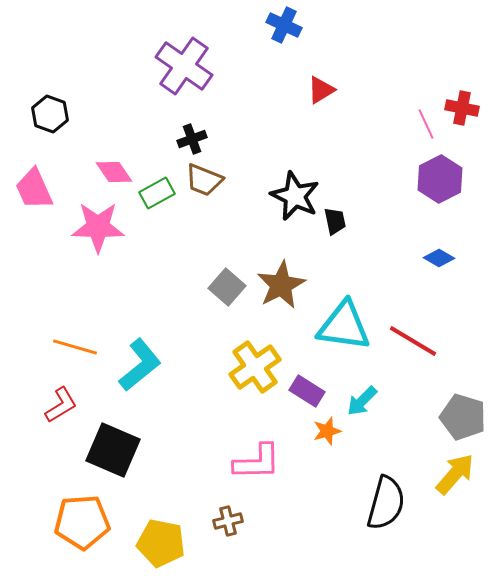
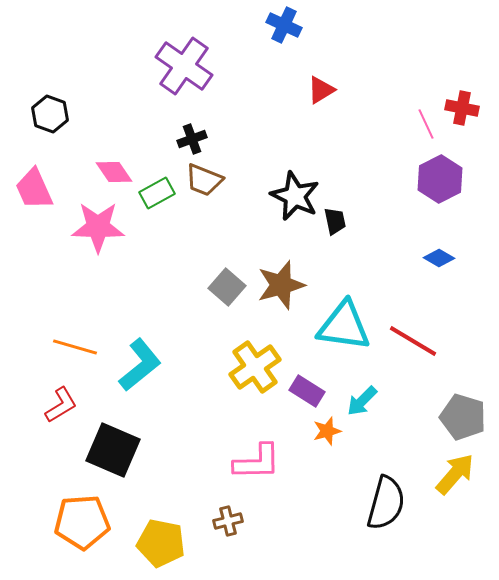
brown star: rotated 12 degrees clockwise
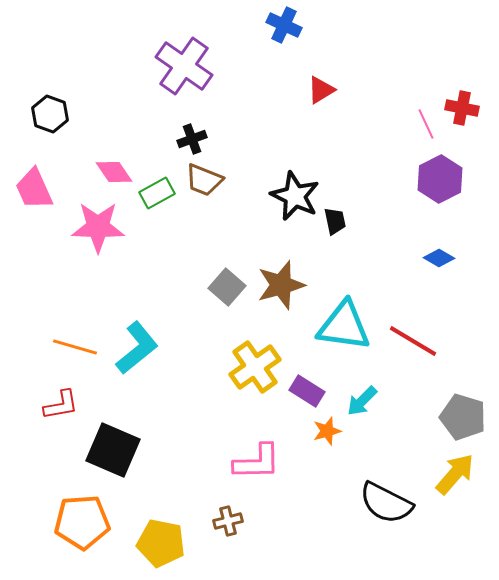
cyan L-shape: moved 3 px left, 17 px up
red L-shape: rotated 21 degrees clockwise
black semicircle: rotated 102 degrees clockwise
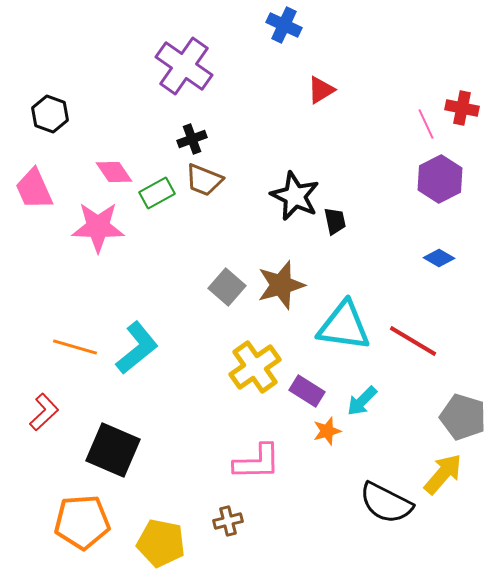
red L-shape: moved 17 px left, 7 px down; rotated 33 degrees counterclockwise
yellow arrow: moved 12 px left
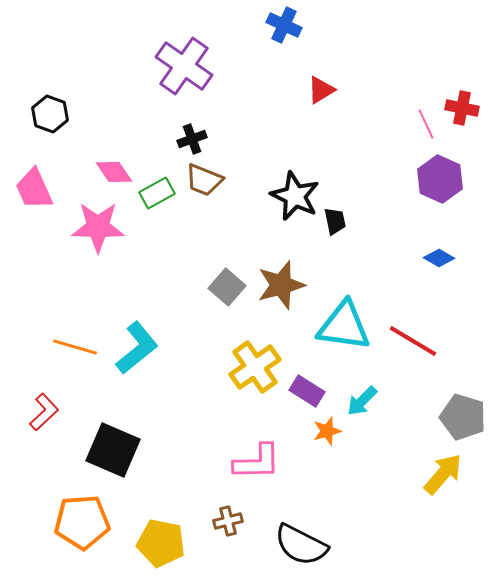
purple hexagon: rotated 9 degrees counterclockwise
black semicircle: moved 85 px left, 42 px down
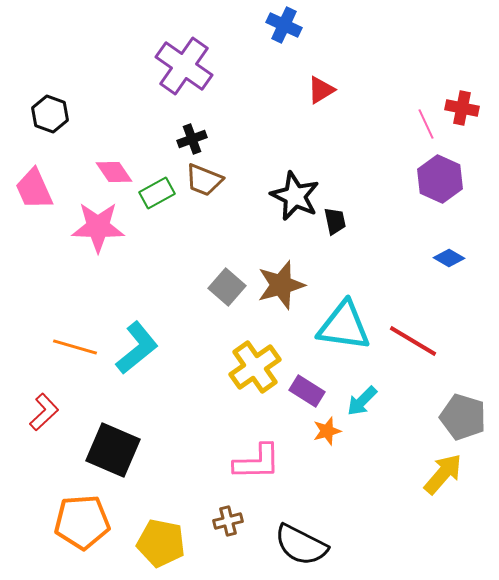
blue diamond: moved 10 px right
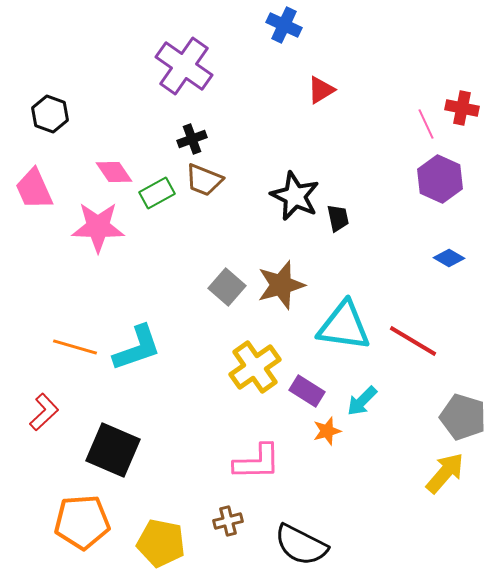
black trapezoid: moved 3 px right, 3 px up
cyan L-shape: rotated 20 degrees clockwise
yellow arrow: moved 2 px right, 1 px up
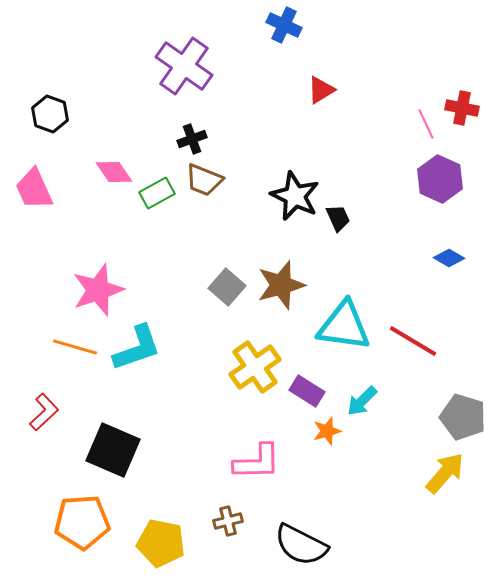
black trapezoid: rotated 12 degrees counterclockwise
pink star: moved 63 px down; rotated 20 degrees counterclockwise
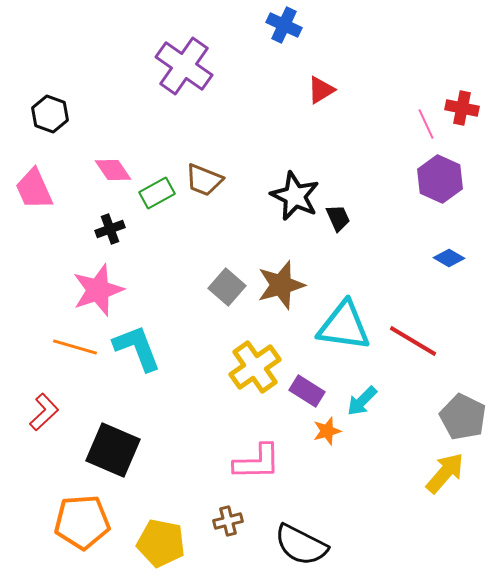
black cross: moved 82 px left, 90 px down
pink diamond: moved 1 px left, 2 px up
cyan L-shape: rotated 92 degrees counterclockwise
gray pentagon: rotated 9 degrees clockwise
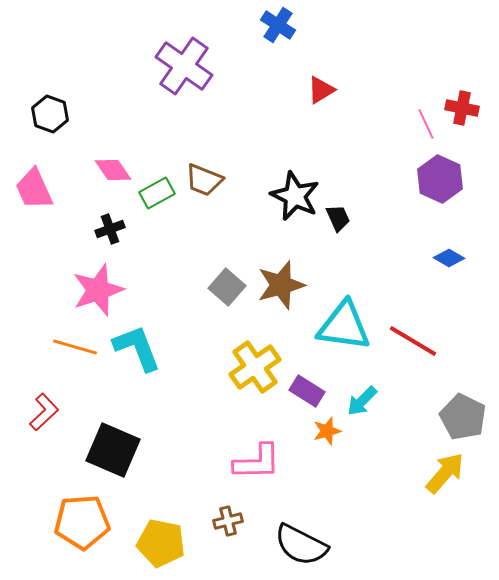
blue cross: moved 6 px left; rotated 8 degrees clockwise
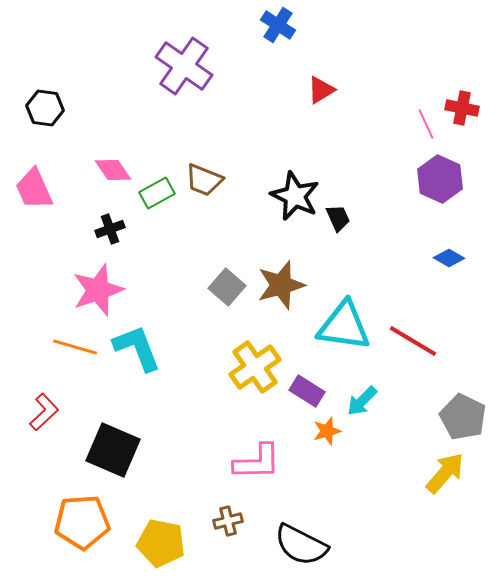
black hexagon: moved 5 px left, 6 px up; rotated 12 degrees counterclockwise
